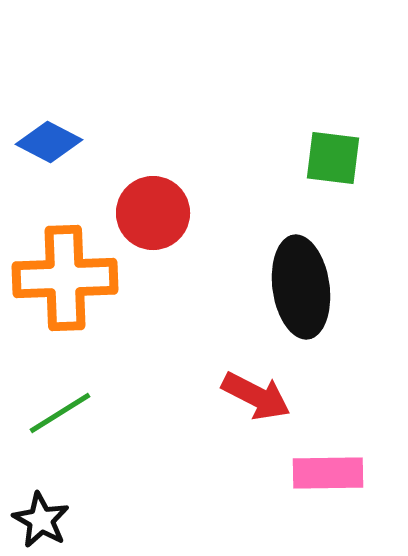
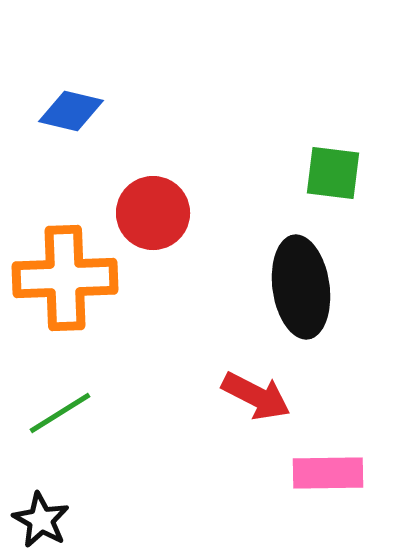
blue diamond: moved 22 px right, 31 px up; rotated 14 degrees counterclockwise
green square: moved 15 px down
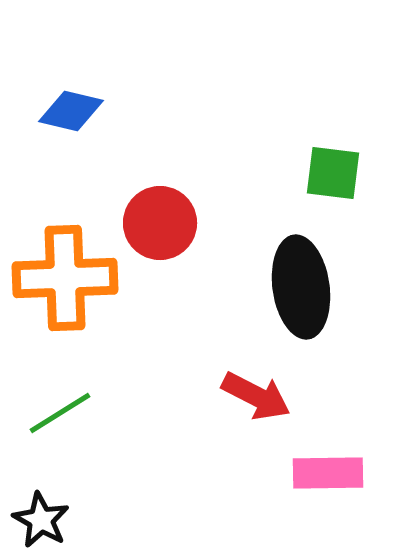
red circle: moved 7 px right, 10 px down
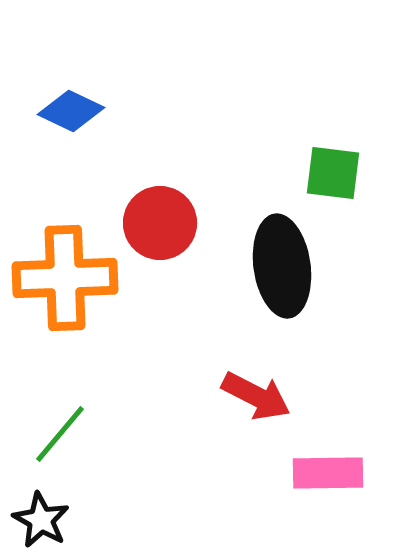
blue diamond: rotated 12 degrees clockwise
black ellipse: moved 19 px left, 21 px up
green line: moved 21 px down; rotated 18 degrees counterclockwise
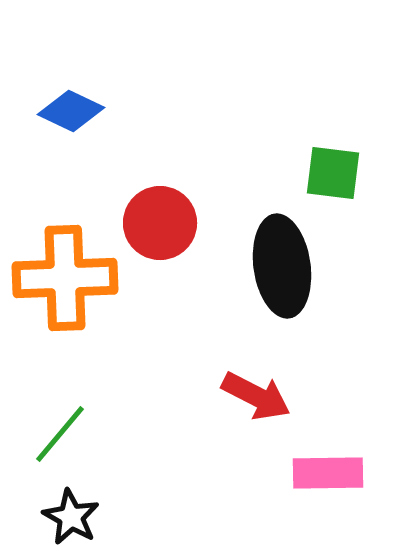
black star: moved 30 px right, 3 px up
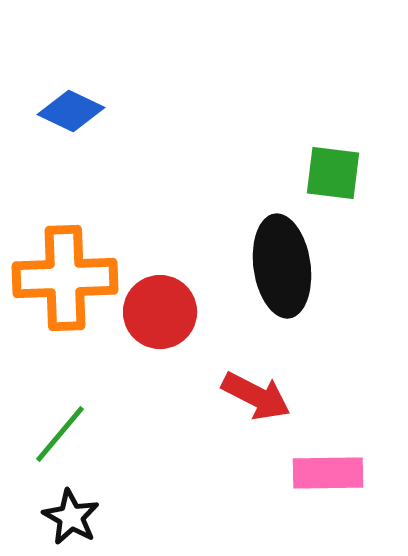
red circle: moved 89 px down
